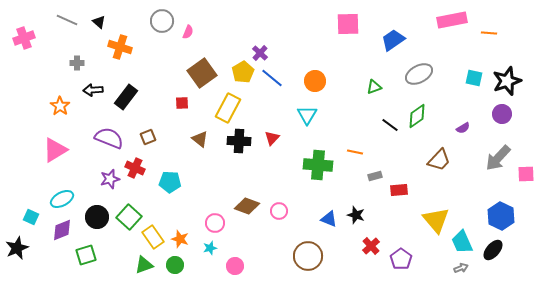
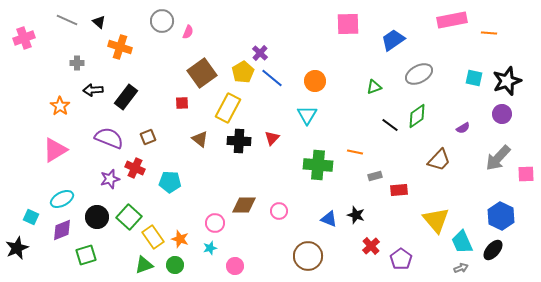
brown diamond at (247, 206): moved 3 px left, 1 px up; rotated 20 degrees counterclockwise
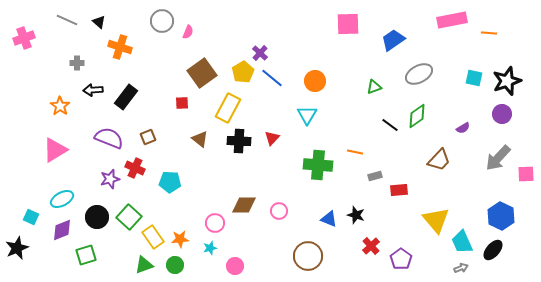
orange star at (180, 239): rotated 24 degrees counterclockwise
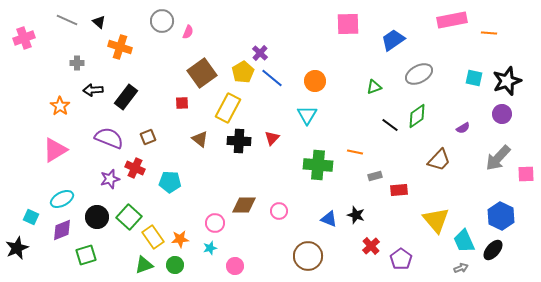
cyan trapezoid at (462, 242): moved 2 px right, 1 px up
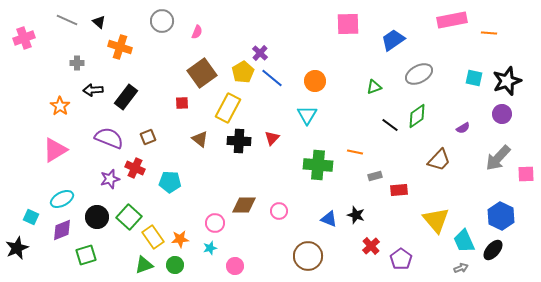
pink semicircle at (188, 32): moved 9 px right
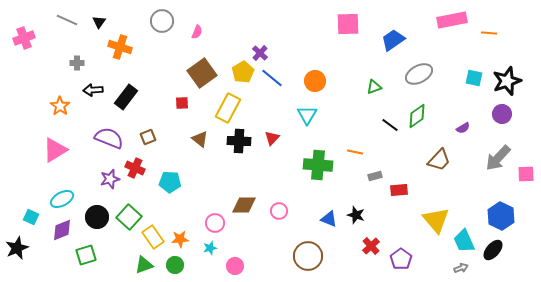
black triangle at (99, 22): rotated 24 degrees clockwise
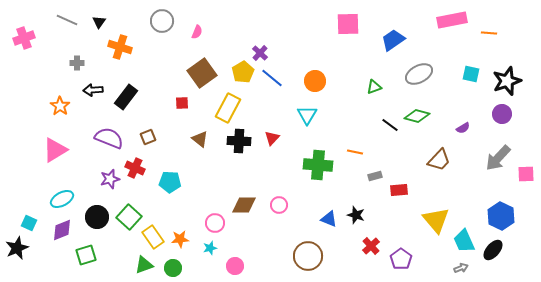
cyan square at (474, 78): moved 3 px left, 4 px up
green diamond at (417, 116): rotated 50 degrees clockwise
pink circle at (279, 211): moved 6 px up
cyan square at (31, 217): moved 2 px left, 6 px down
green circle at (175, 265): moved 2 px left, 3 px down
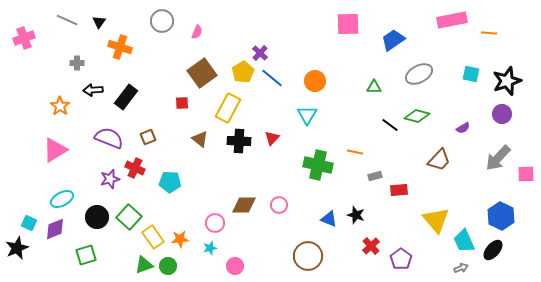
green triangle at (374, 87): rotated 21 degrees clockwise
green cross at (318, 165): rotated 8 degrees clockwise
purple diamond at (62, 230): moved 7 px left, 1 px up
green circle at (173, 268): moved 5 px left, 2 px up
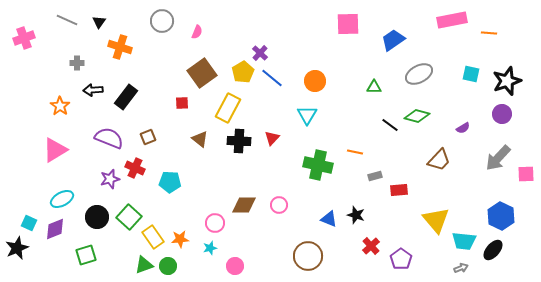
cyan trapezoid at (464, 241): rotated 60 degrees counterclockwise
